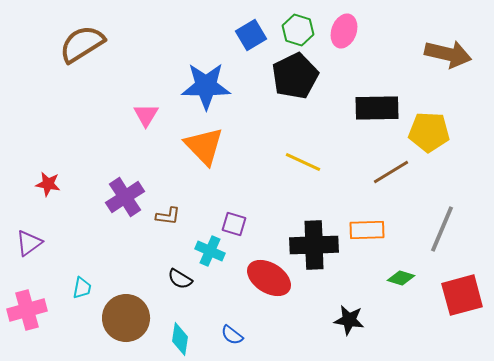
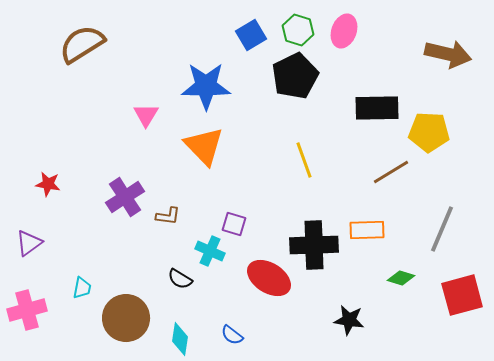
yellow line: moved 1 px right, 2 px up; rotated 45 degrees clockwise
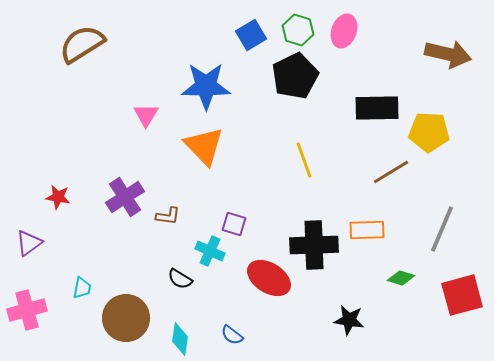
red star: moved 10 px right, 13 px down
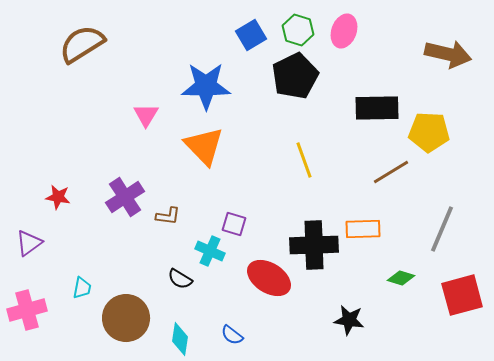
orange rectangle: moved 4 px left, 1 px up
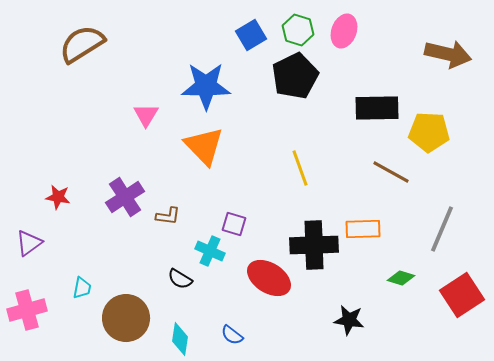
yellow line: moved 4 px left, 8 px down
brown line: rotated 60 degrees clockwise
red square: rotated 18 degrees counterclockwise
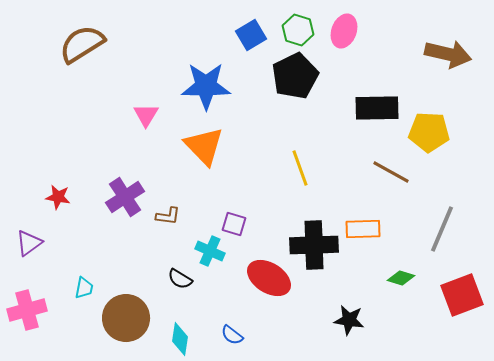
cyan trapezoid: moved 2 px right
red square: rotated 12 degrees clockwise
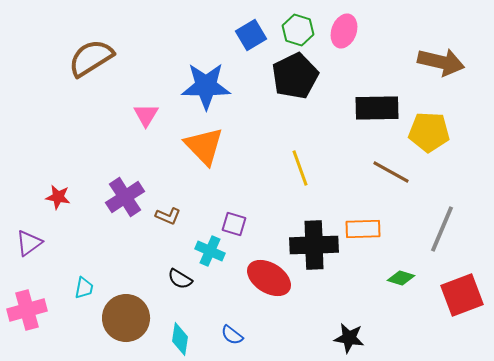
brown semicircle: moved 9 px right, 14 px down
brown arrow: moved 7 px left, 8 px down
brown L-shape: rotated 15 degrees clockwise
black star: moved 18 px down
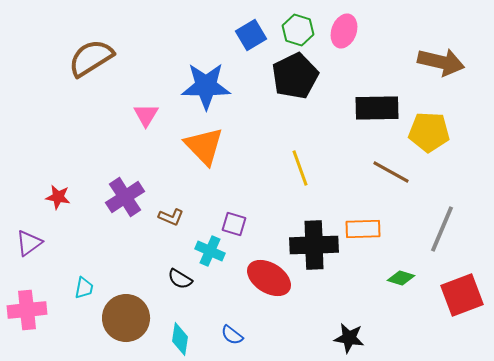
brown L-shape: moved 3 px right, 1 px down
pink cross: rotated 9 degrees clockwise
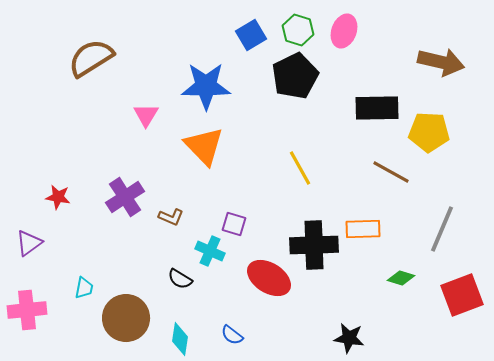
yellow line: rotated 9 degrees counterclockwise
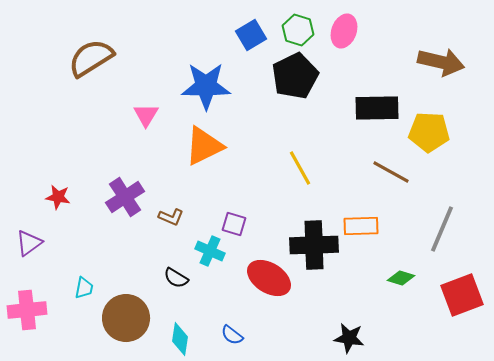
orange triangle: rotated 48 degrees clockwise
orange rectangle: moved 2 px left, 3 px up
black semicircle: moved 4 px left, 1 px up
